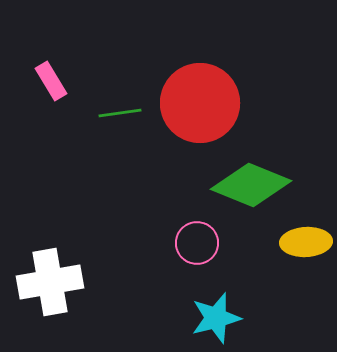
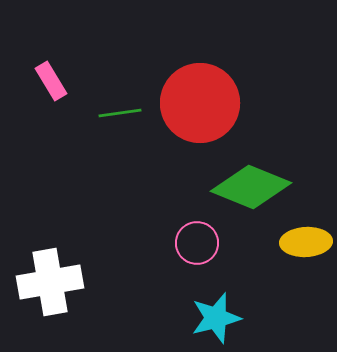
green diamond: moved 2 px down
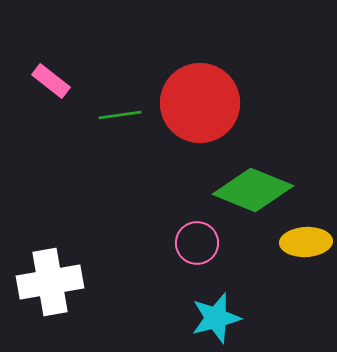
pink rectangle: rotated 21 degrees counterclockwise
green line: moved 2 px down
green diamond: moved 2 px right, 3 px down
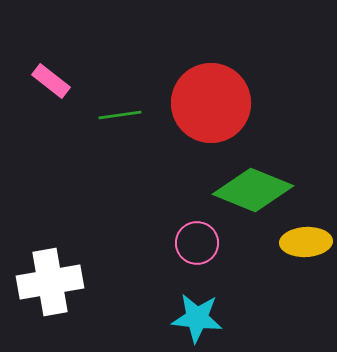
red circle: moved 11 px right
cyan star: moved 19 px left; rotated 21 degrees clockwise
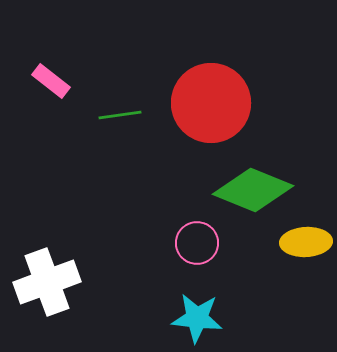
white cross: moved 3 px left; rotated 10 degrees counterclockwise
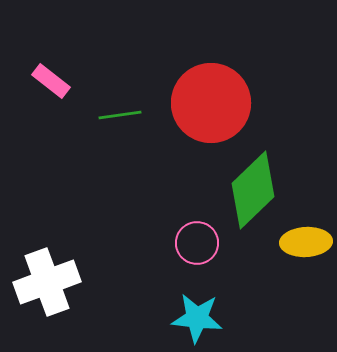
green diamond: rotated 66 degrees counterclockwise
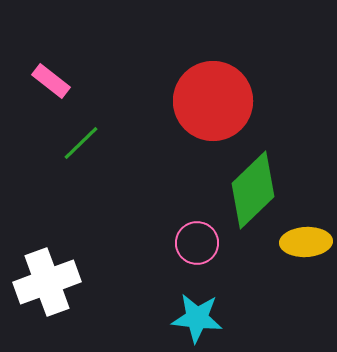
red circle: moved 2 px right, 2 px up
green line: moved 39 px left, 28 px down; rotated 36 degrees counterclockwise
